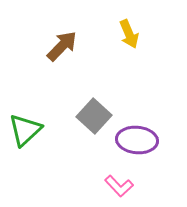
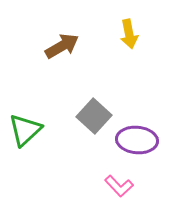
yellow arrow: rotated 12 degrees clockwise
brown arrow: rotated 16 degrees clockwise
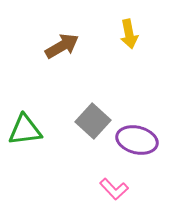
gray square: moved 1 px left, 5 px down
green triangle: rotated 36 degrees clockwise
purple ellipse: rotated 9 degrees clockwise
pink L-shape: moved 5 px left, 3 px down
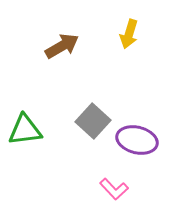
yellow arrow: rotated 28 degrees clockwise
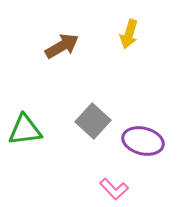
purple ellipse: moved 6 px right, 1 px down
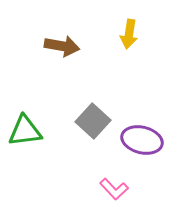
yellow arrow: rotated 8 degrees counterclockwise
brown arrow: rotated 40 degrees clockwise
green triangle: moved 1 px down
purple ellipse: moved 1 px left, 1 px up
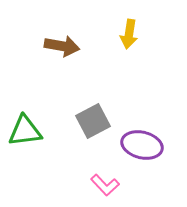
gray square: rotated 20 degrees clockwise
purple ellipse: moved 5 px down
pink L-shape: moved 9 px left, 4 px up
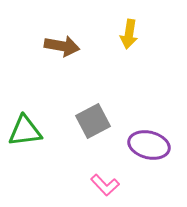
purple ellipse: moved 7 px right
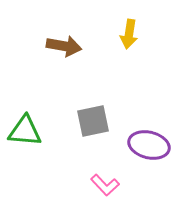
brown arrow: moved 2 px right
gray square: rotated 16 degrees clockwise
green triangle: rotated 12 degrees clockwise
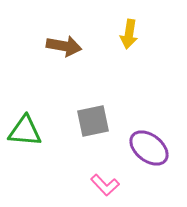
purple ellipse: moved 3 px down; rotated 24 degrees clockwise
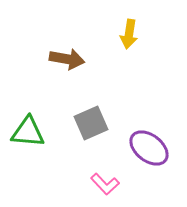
brown arrow: moved 3 px right, 13 px down
gray square: moved 2 px left, 2 px down; rotated 12 degrees counterclockwise
green triangle: moved 3 px right, 1 px down
pink L-shape: moved 1 px up
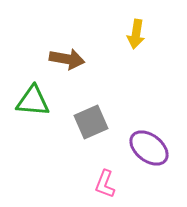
yellow arrow: moved 7 px right
gray square: moved 1 px up
green triangle: moved 5 px right, 31 px up
pink L-shape: rotated 64 degrees clockwise
